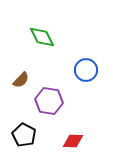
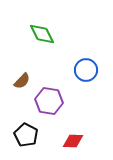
green diamond: moved 3 px up
brown semicircle: moved 1 px right, 1 px down
black pentagon: moved 2 px right
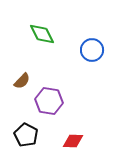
blue circle: moved 6 px right, 20 px up
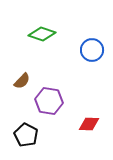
green diamond: rotated 44 degrees counterclockwise
red diamond: moved 16 px right, 17 px up
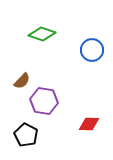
purple hexagon: moved 5 px left
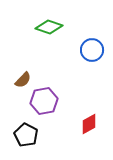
green diamond: moved 7 px right, 7 px up
brown semicircle: moved 1 px right, 1 px up
purple hexagon: rotated 20 degrees counterclockwise
red diamond: rotated 30 degrees counterclockwise
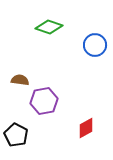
blue circle: moved 3 px right, 5 px up
brown semicircle: moved 3 px left; rotated 126 degrees counterclockwise
red diamond: moved 3 px left, 4 px down
black pentagon: moved 10 px left
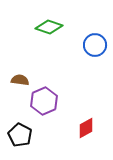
purple hexagon: rotated 12 degrees counterclockwise
black pentagon: moved 4 px right
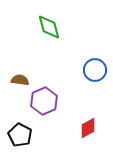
green diamond: rotated 56 degrees clockwise
blue circle: moved 25 px down
red diamond: moved 2 px right
